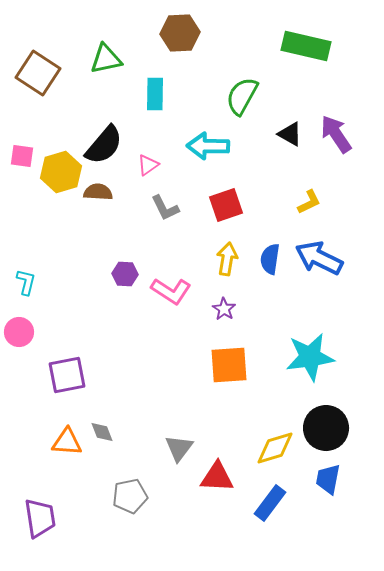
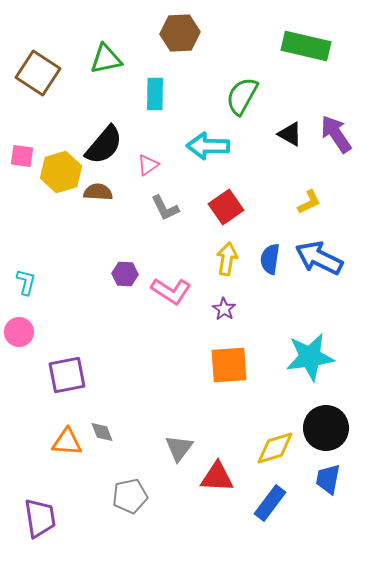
red square: moved 2 px down; rotated 16 degrees counterclockwise
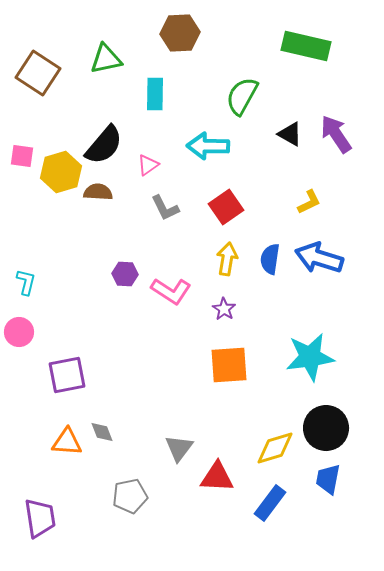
blue arrow: rotated 9 degrees counterclockwise
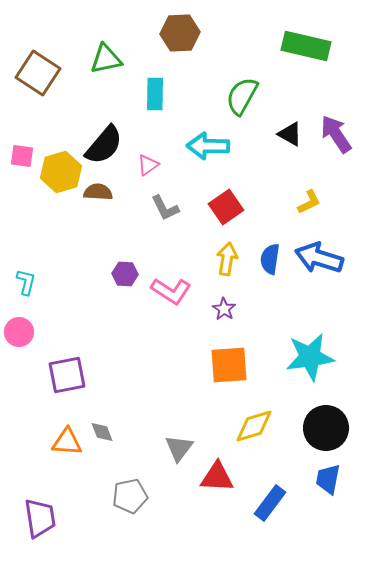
yellow diamond: moved 21 px left, 22 px up
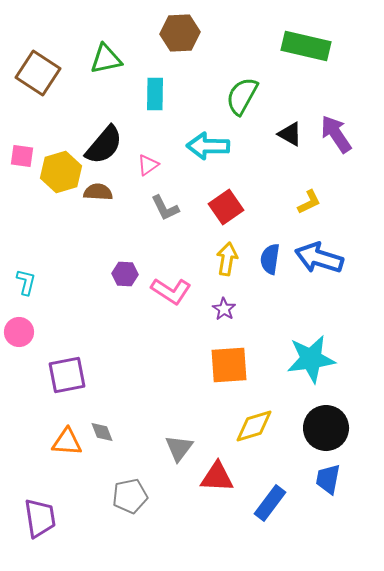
cyan star: moved 1 px right, 2 px down
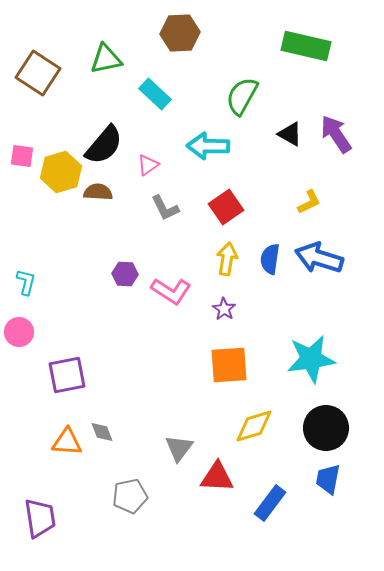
cyan rectangle: rotated 48 degrees counterclockwise
